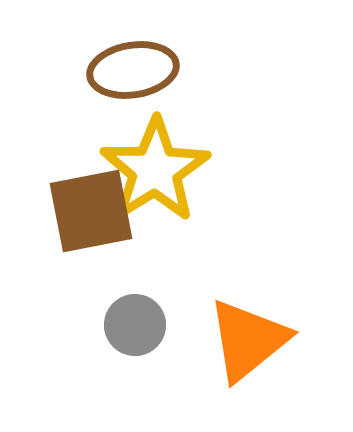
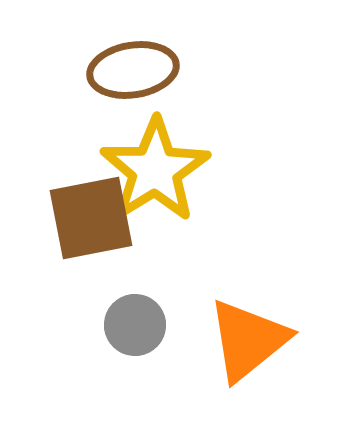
brown square: moved 7 px down
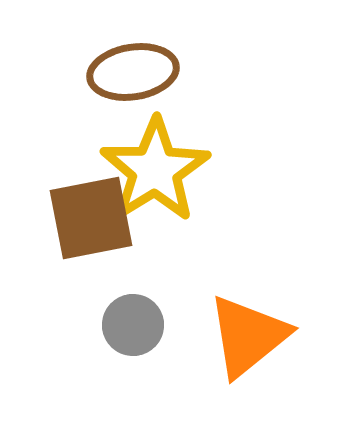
brown ellipse: moved 2 px down
gray circle: moved 2 px left
orange triangle: moved 4 px up
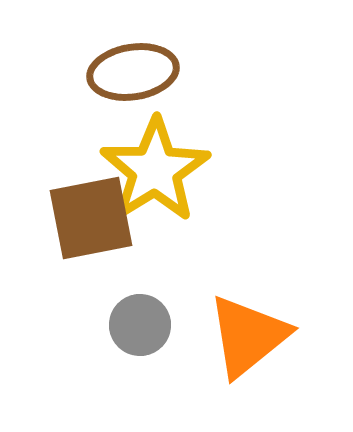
gray circle: moved 7 px right
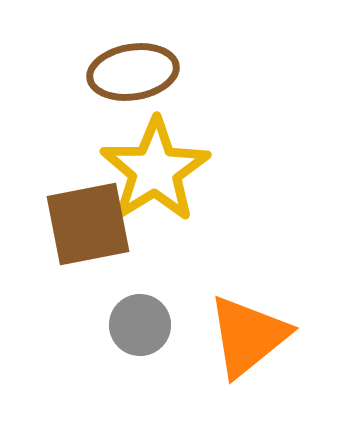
brown square: moved 3 px left, 6 px down
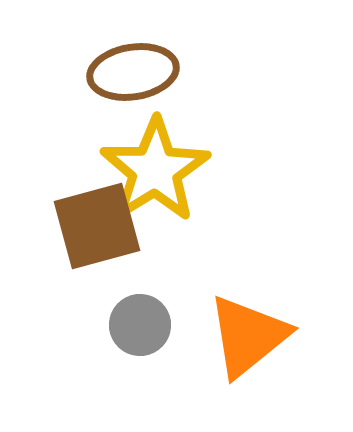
brown square: moved 9 px right, 2 px down; rotated 4 degrees counterclockwise
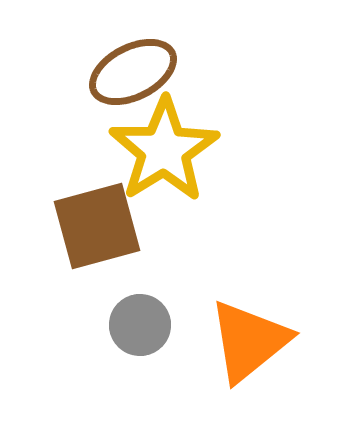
brown ellipse: rotated 18 degrees counterclockwise
yellow star: moved 9 px right, 20 px up
orange triangle: moved 1 px right, 5 px down
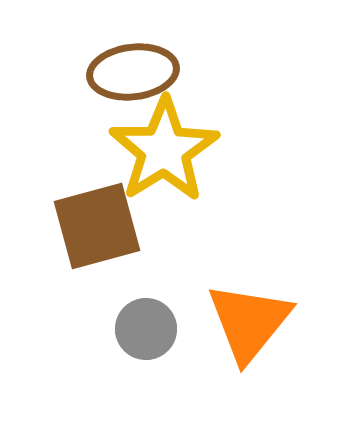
brown ellipse: rotated 20 degrees clockwise
gray circle: moved 6 px right, 4 px down
orange triangle: moved 19 px up; rotated 12 degrees counterclockwise
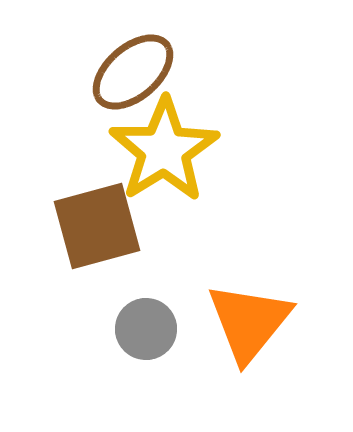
brown ellipse: rotated 34 degrees counterclockwise
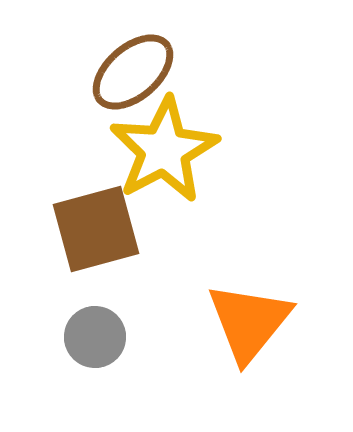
yellow star: rotated 4 degrees clockwise
brown square: moved 1 px left, 3 px down
gray circle: moved 51 px left, 8 px down
